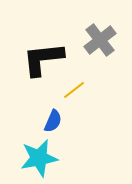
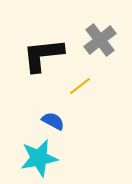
black L-shape: moved 4 px up
yellow line: moved 6 px right, 4 px up
blue semicircle: rotated 85 degrees counterclockwise
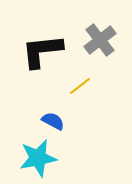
black L-shape: moved 1 px left, 4 px up
cyan star: moved 1 px left
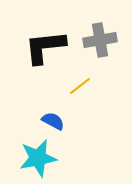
gray cross: rotated 28 degrees clockwise
black L-shape: moved 3 px right, 4 px up
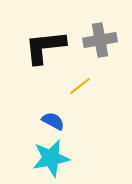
cyan star: moved 13 px right
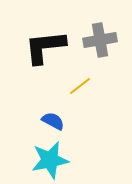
cyan star: moved 1 px left, 2 px down
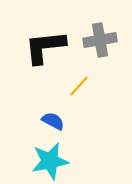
yellow line: moved 1 px left; rotated 10 degrees counterclockwise
cyan star: moved 1 px down
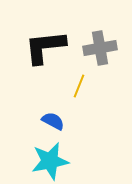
gray cross: moved 8 px down
yellow line: rotated 20 degrees counterclockwise
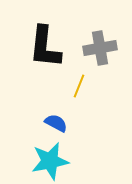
black L-shape: rotated 78 degrees counterclockwise
blue semicircle: moved 3 px right, 2 px down
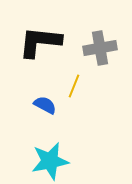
black L-shape: moved 5 px left, 5 px up; rotated 90 degrees clockwise
yellow line: moved 5 px left
blue semicircle: moved 11 px left, 18 px up
